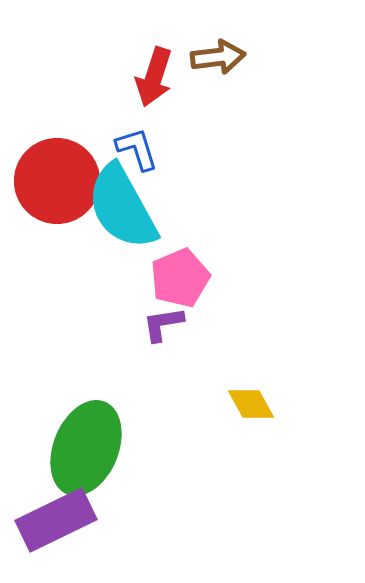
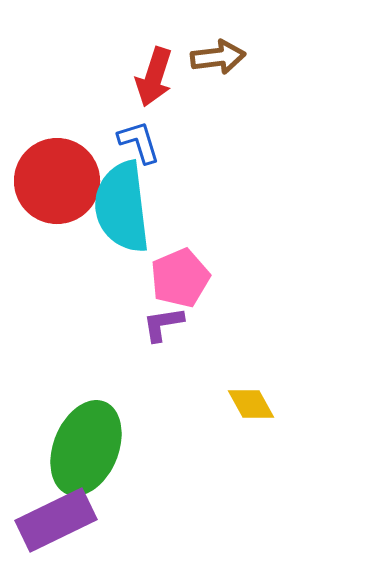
blue L-shape: moved 2 px right, 7 px up
cyan semicircle: rotated 22 degrees clockwise
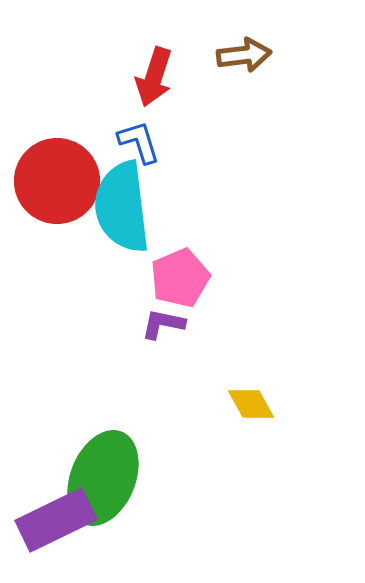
brown arrow: moved 26 px right, 2 px up
purple L-shape: rotated 21 degrees clockwise
green ellipse: moved 17 px right, 30 px down
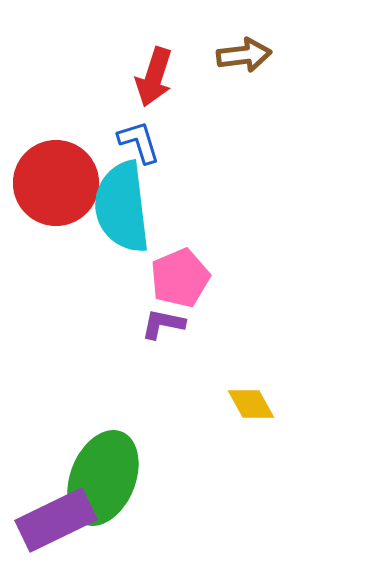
red circle: moved 1 px left, 2 px down
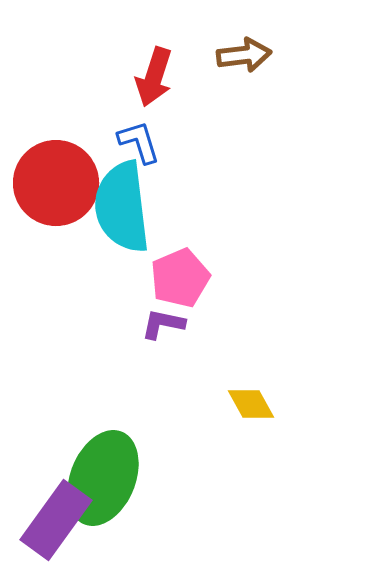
purple rectangle: rotated 28 degrees counterclockwise
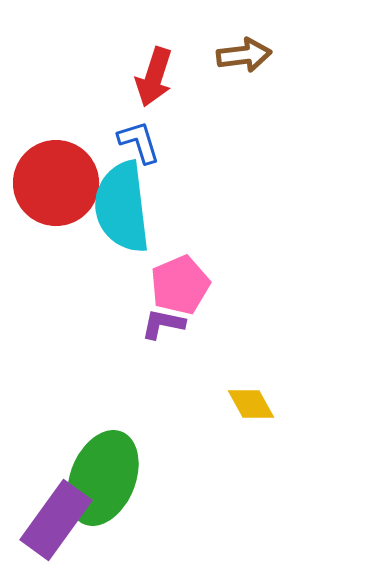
pink pentagon: moved 7 px down
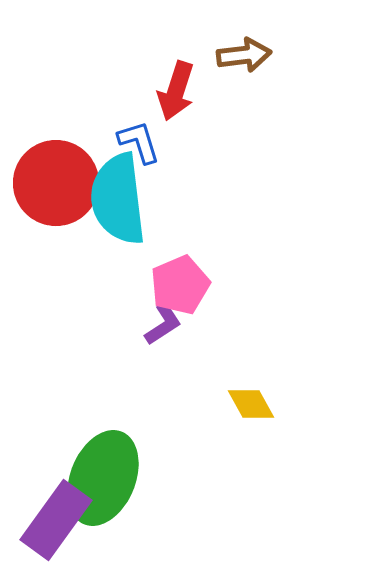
red arrow: moved 22 px right, 14 px down
cyan semicircle: moved 4 px left, 8 px up
purple L-shape: rotated 135 degrees clockwise
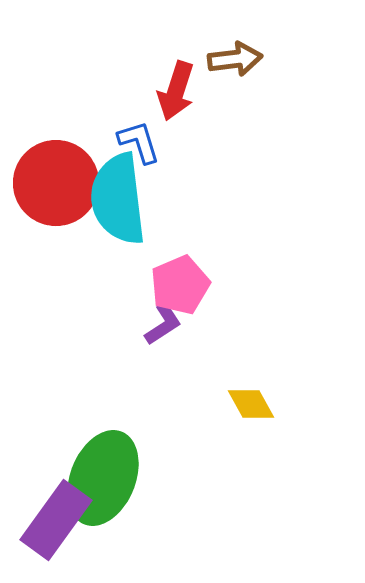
brown arrow: moved 9 px left, 4 px down
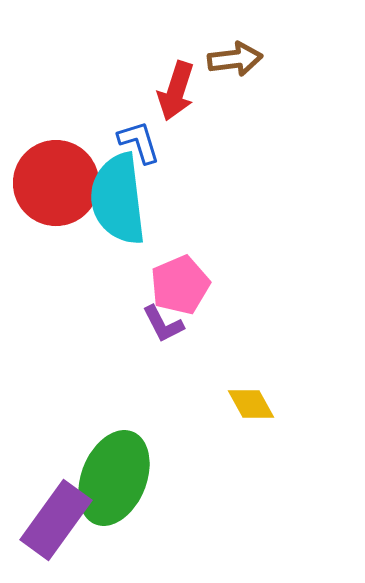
purple L-shape: rotated 96 degrees clockwise
green ellipse: moved 11 px right
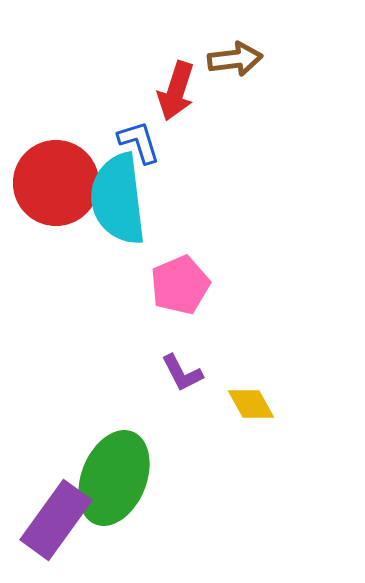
purple L-shape: moved 19 px right, 49 px down
